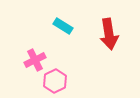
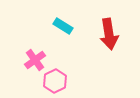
pink cross: rotated 10 degrees counterclockwise
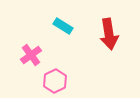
pink cross: moved 4 px left, 5 px up
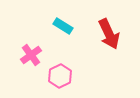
red arrow: rotated 16 degrees counterclockwise
pink hexagon: moved 5 px right, 5 px up
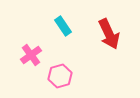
cyan rectangle: rotated 24 degrees clockwise
pink hexagon: rotated 10 degrees clockwise
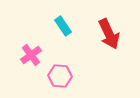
pink hexagon: rotated 20 degrees clockwise
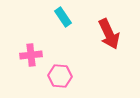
cyan rectangle: moved 9 px up
pink cross: rotated 30 degrees clockwise
